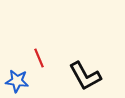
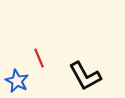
blue star: rotated 20 degrees clockwise
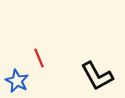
black L-shape: moved 12 px right
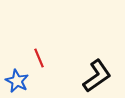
black L-shape: rotated 96 degrees counterclockwise
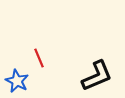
black L-shape: rotated 12 degrees clockwise
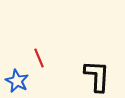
black L-shape: rotated 64 degrees counterclockwise
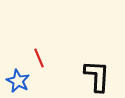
blue star: moved 1 px right
